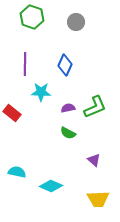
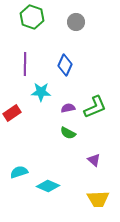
red rectangle: rotated 72 degrees counterclockwise
cyan semicircle: moved 2 px right; rotated 30 degrees counterclockwise
cyan diamond: moved 3 px left
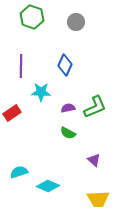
purple line: moved 4 px left, 2 px down
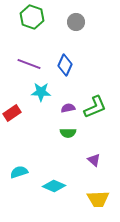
purple line: moved 8 px right, 2 px up; rotated 70 degrees counterclockwise
green semicircle: rotated 28 degrees counterclockwise
cyan diamond: moved 6 px right
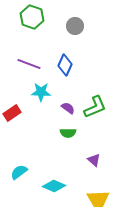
gray circle: moved 1 px left, 4 px down
purple semicircle: rotated 48 degrees clockwise
cyan semicircle: rotated 18 degrees counterclockwise
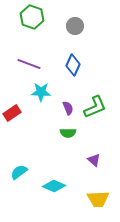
blue diamond: moved 8 px right
purple semicircle: rotated 32 degrees clockwise
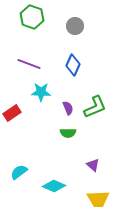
purple triangle: moved 1 px left, 5 px down
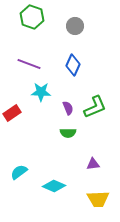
purple triangle: moved 1 px up; rotated 48 degrees counterclockwise
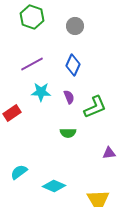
purple line: moved 3 px right; rotated 50 degrees counterclockwise
purple semicircle: moved 1 px right, 11 px up
purple triangle: moved 16 px right, 11 px up
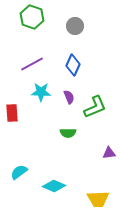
red rectangle: rotated 60 degrees counterclockwise
